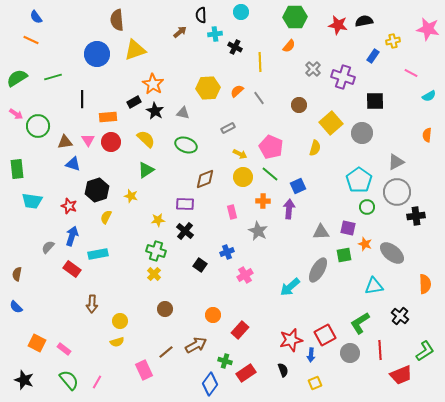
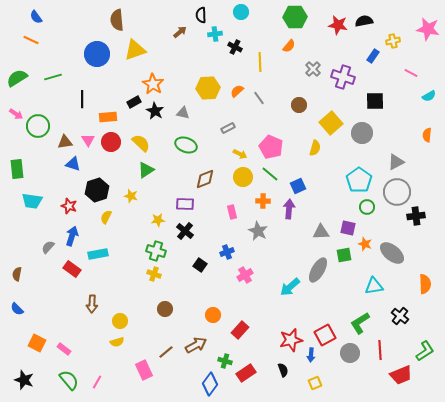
yellow semicircle at (146, 139): moved 5 px left, 4 px down
yellow cross at (154, 274): rotated 24 degrees counterclockwise
blue semicircle at (16, 307): moved 1 px right, 2 px down
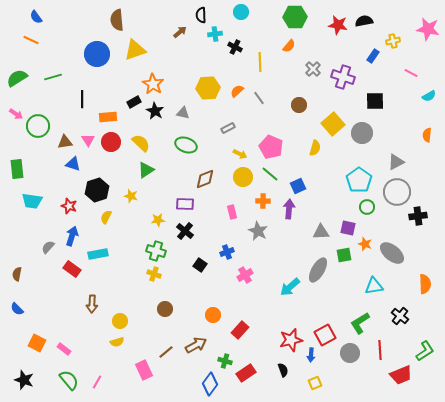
yellow square at (331, 123): moved 2 px right, 1 px down
black cross at (416, 216): moved 2 px right
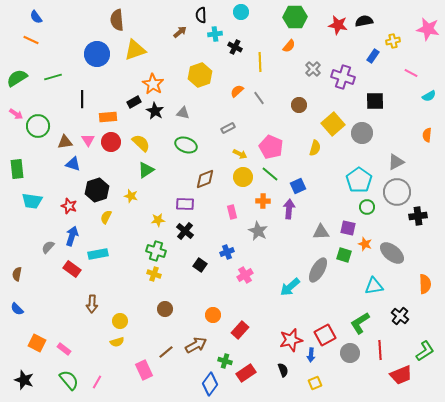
yellow hexagon at (208, 88): moved 8 px left, 13 px up; rotated 15 degrees counterclockwise
green square at (344, 255): rotated 28 degrees clockwise
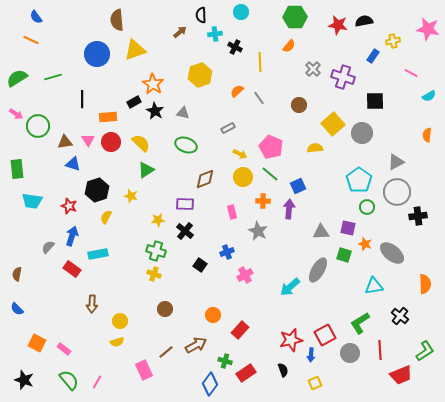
yellow semicircle at (315, 148): rotated 112 degrees counterclockwise
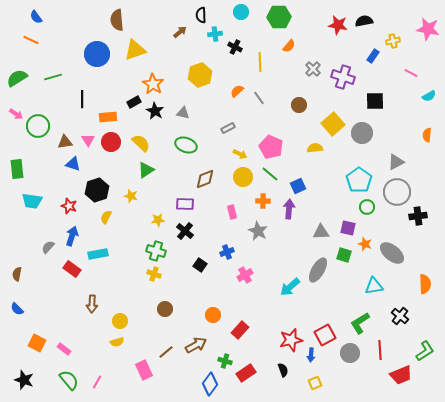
green hexagon at (295, 17): moved 16 px left
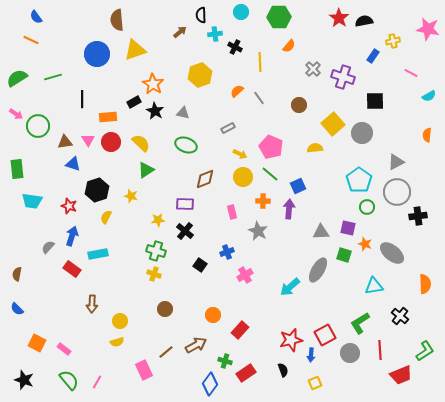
red star at (338, 25): moved 1 px right, 7 px up; rotated 24 degrees clockwise
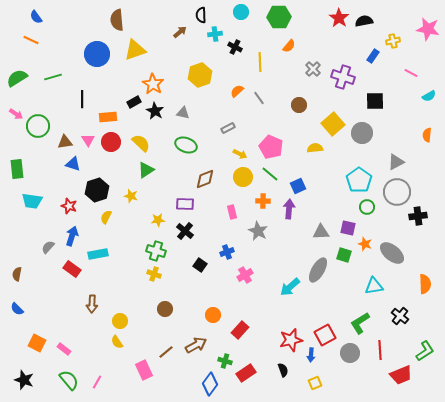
yellow semicircle at (117, 342): rotated 72 degrees clockwise
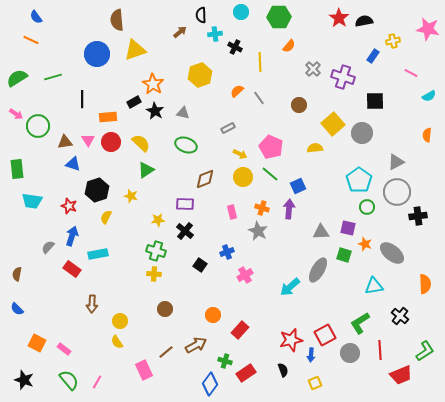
orange cross at (263, 201): moved 1 px left, 7 px down; rotated 16 degrees clockwise
yellow cross at (154, 274): rotated 16 degrees counterclockwise
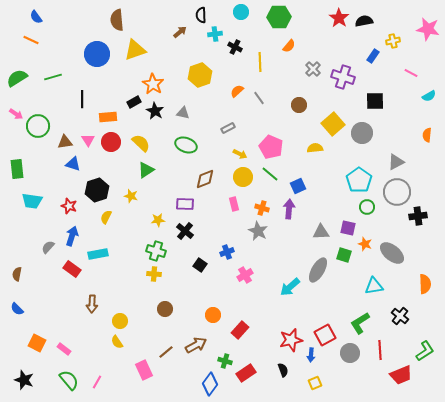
pink rectangle at (232, 212): moved 2 px right, 8 px up
